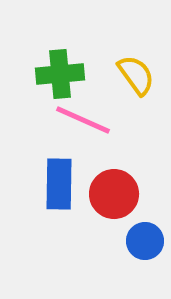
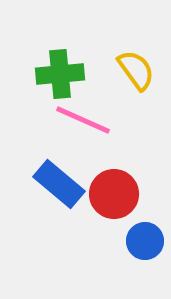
yellow semicircle: moved 5 px up
blue rectangle: rotated 51 degrees counterclockwise
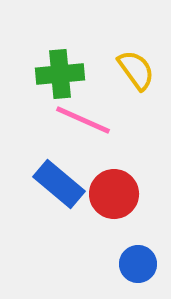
blue circle: moved 7 px left, 23 px down
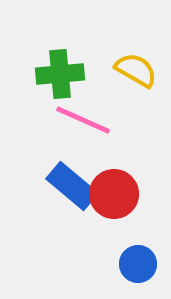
yellow semicircle: rotated 24 degrees counterclockwise
blue rectangle: moved 13 px right, 2 px down
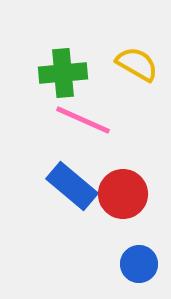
yellow semicircle: moved 1 px right, 6 px up
green cross: moved 3 px right, 1 px up
red circle: moved 9 px right
blue circle: moved 1 px right
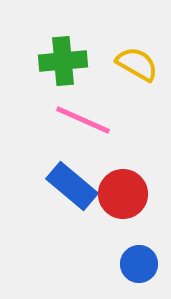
green cross: moved 12 px up
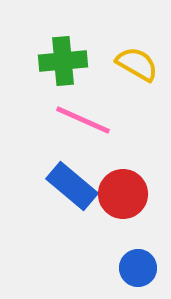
blue circle: moved 1 px left, 4 px down
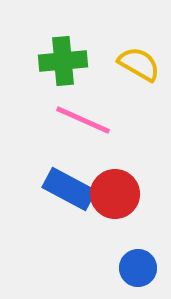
yellow semicircle: moved 2 px right
blue rectangle: moved 3 px left, 3 px down; rotated 12 degrees counterclockwise
red circle: moved 8 px left
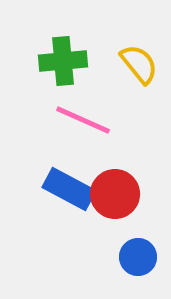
yellow semicircle: rotated 21 degrees clockwise
blue circle: moved 11 px up
